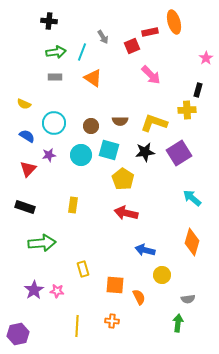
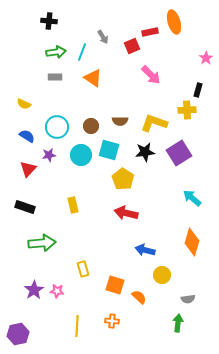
cyan circle at (54, 123): moved 3 px right, 4 px down
yellow rectangle at (73, 205): rotated 21 degrees counterclockwise
orange square at (115, 285): rotated 12 degrees clockwise
orange semicircle at (139, 297): rotated 21 degrees counterclockwise
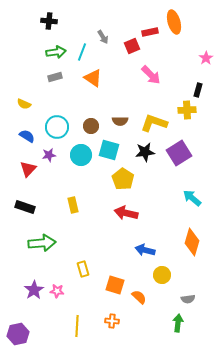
gray rectangle at (55, 77): rotated 16 degrees counterclockwise
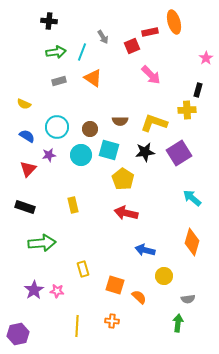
gray rectangle at (55, 77): moved 4 px right, 4 px down
brown circle at (91, 126): moved 1 px left, 3 px down
yellow circle at (162, 275): moved 2 px right, 1 px down
